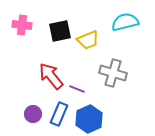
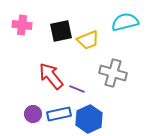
black square: moved 1 px right
blue rectangle: rotated 55 degrees clockwise
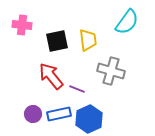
cyan semicircle: moved 2 px right; rotated 140 degrees clockwise
black square: moved 4 px left, 10 px down
yellow trapezoid: rotated 75 degrees counterclockwise
gray cross: moved 2 px left, 2 px up
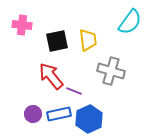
cyan semicircle: moved 3 px right
purple line: moved 3 px left, 2 px down
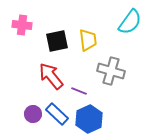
purple line: moved 5 px right
blue rectangle: moved 2 px left; rotated 55 degrees clockwise
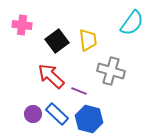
cyan semicircle: moved 2 px right, 1 px down
black square: rotated 25 degrees counterclockwise
red arrow: rotated 8 degrees counterclockwise
blue hexagon: rotated 20 degrees counterclockwise
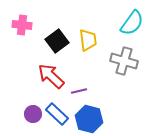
gray cross: moved 13 px right, 10 px up
purple line: rotated 35 degrees counterclockwise
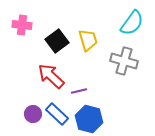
yellow trapezoid: rotated 10 degrees counterclockwise
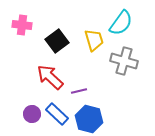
cyan semicircle: moved 11 px left
yellow trapezoid: moved 6 px right
red arrow: moved 1 px left, 1 px down
purple circle: moved 1 px left
